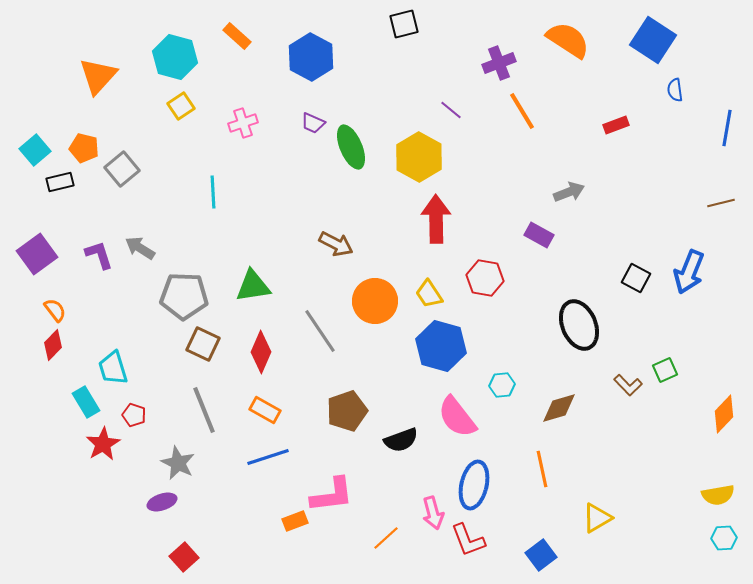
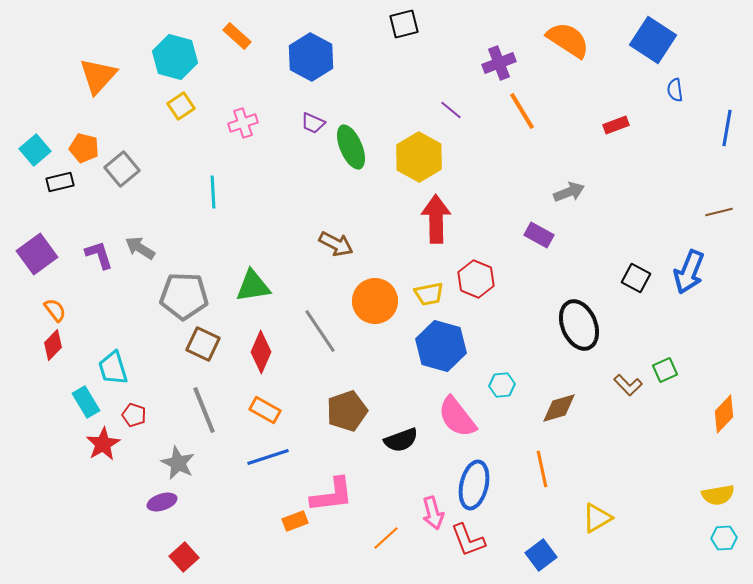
brown line at (721, 203): moved 2 px left, 9 px down
red hexagon at (485, 278): moved 9 px left, 1 px down; rotated 12 degrees clockwise
yellow trapezoid at (429, 294): rotated 68 degrees counterclockwise
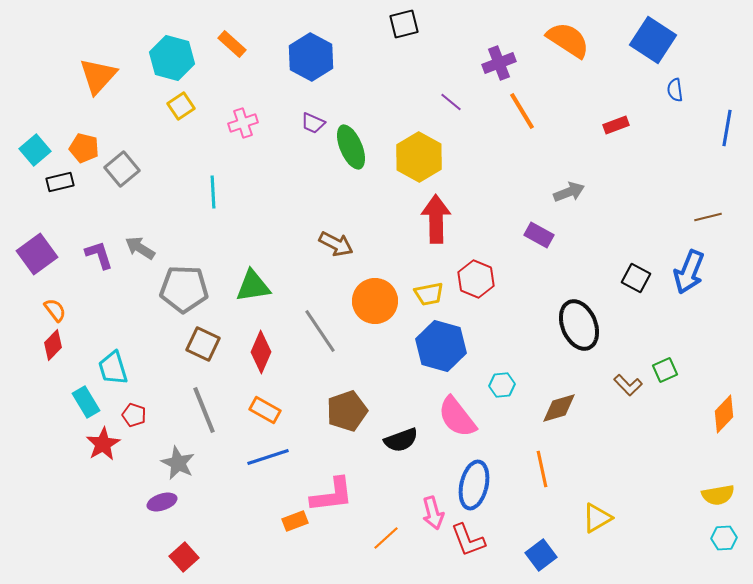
orange rectangle at (237, 36): moved 5 px left, 8 px down
cyan hexagon at (175, 57): moved 3 px left, 1 px down
purple line at (451, 110): moved 8 px up
brown line at (719, 212): moved 11 px left, 5 px down
gray pentagon at (184, 296): moved 7 px up
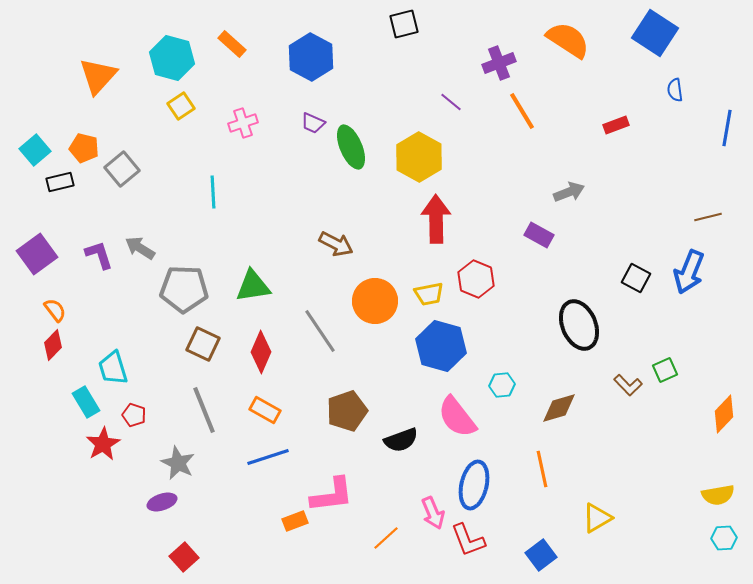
blue square at (653, 40): moved 2 px right, 7 px up
pink arrow at (433, 513): rotated 8 degrees counterclockwise
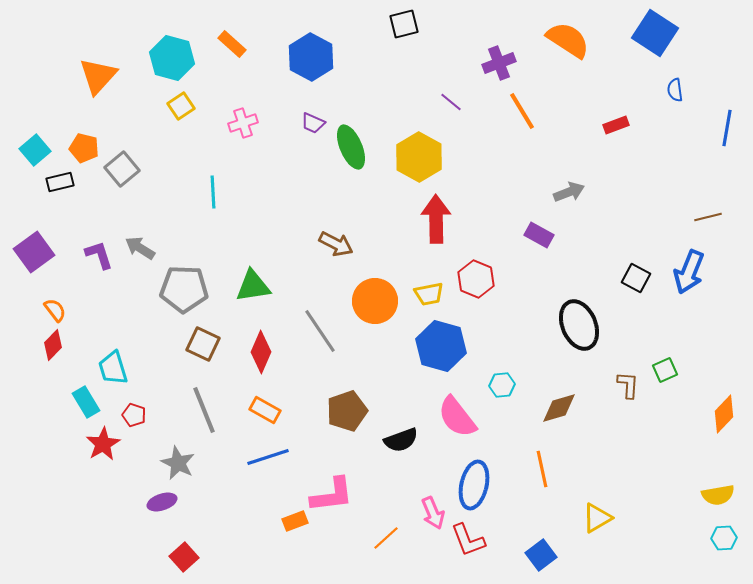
purple square at (37, 254): moved 3 px left, 2 px up
brown L-shape at (628, 385): rotated 132 degrees counterclockwise
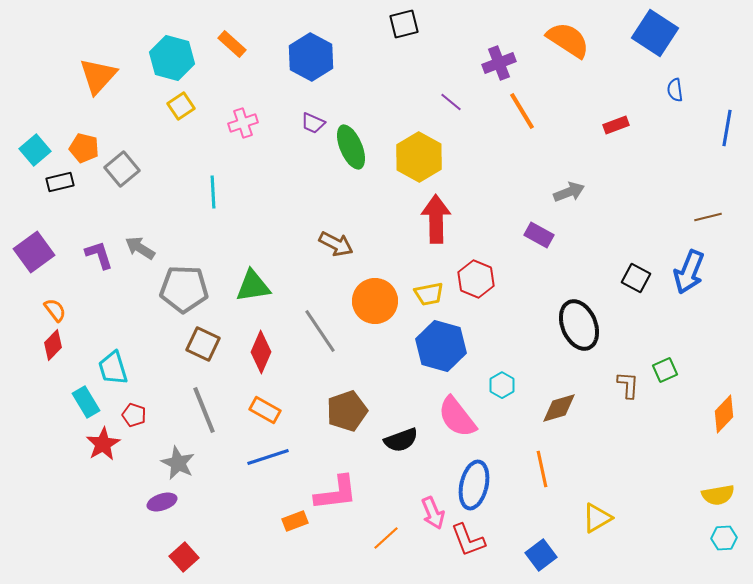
cyan hexagon at (502, 385): rotated 25 degrees counterclockwise
pink L-shape at (332, 495): moved 4 px right, 2 px up
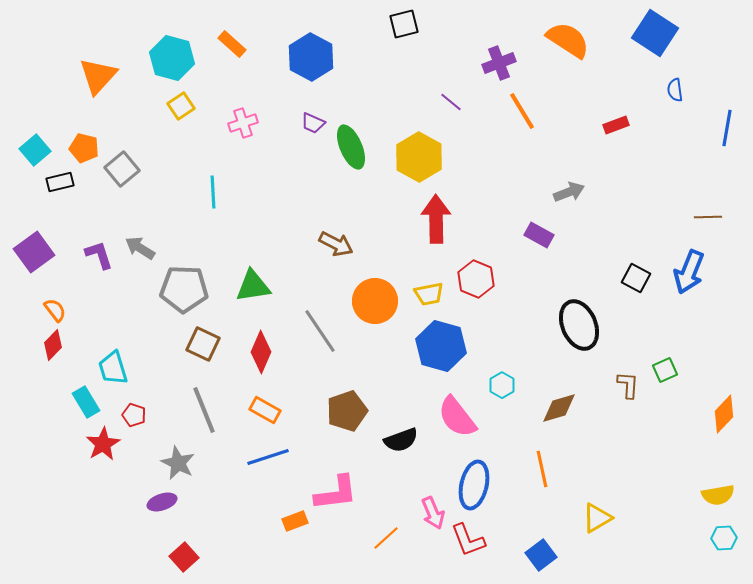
brown line at (708, 217): rotated 12 degrees clockwise
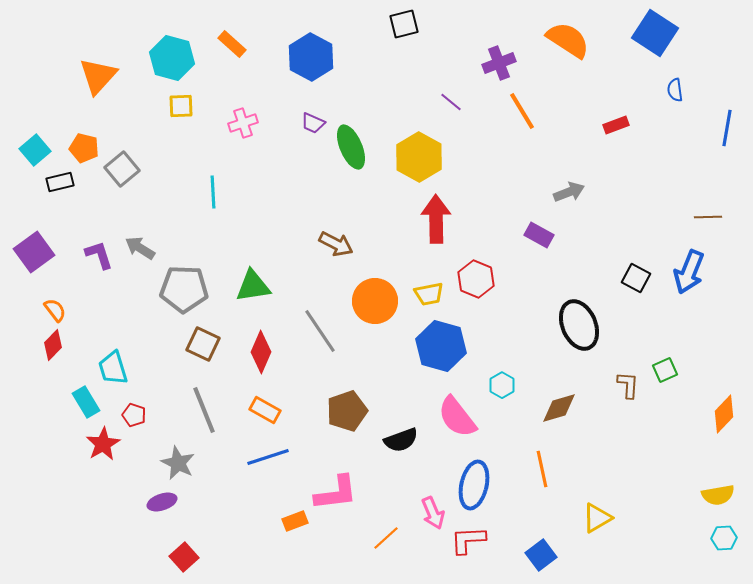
yellow square at (181, 106): rotated 32 degrees clockwise
red L-shape at (468, 540): rotated 108 degrees clockwise
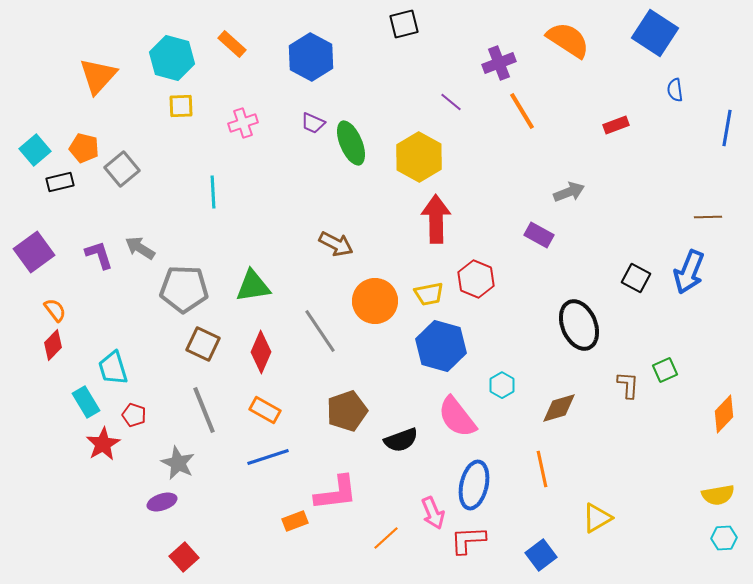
green ellipse at (351, 147): moved 4 px up
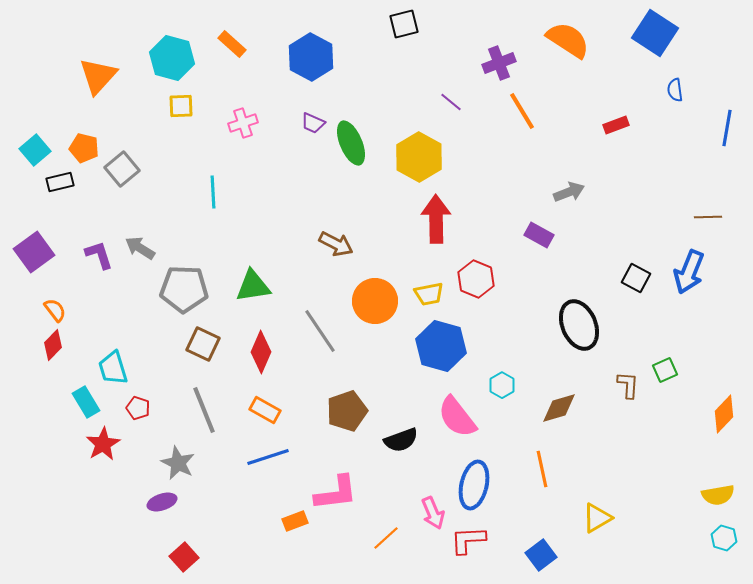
red pentagon at (134, 415): moved 4 px right, 7 px up
cyan hexagon at (724, 538): rotated 20 degrees clockwise
